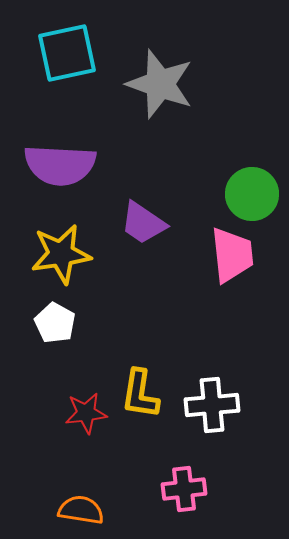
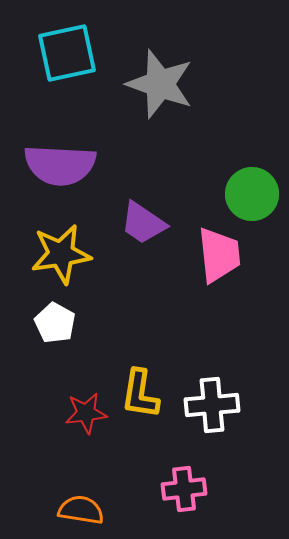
pink trapezoid: moved 13 px left
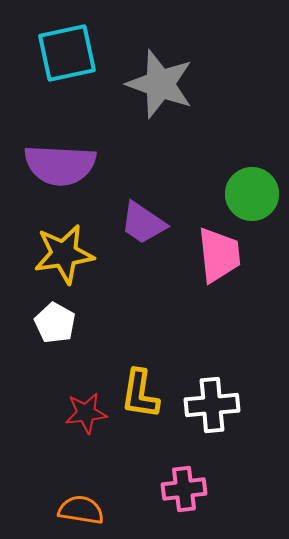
yellow star: moved 3 px right
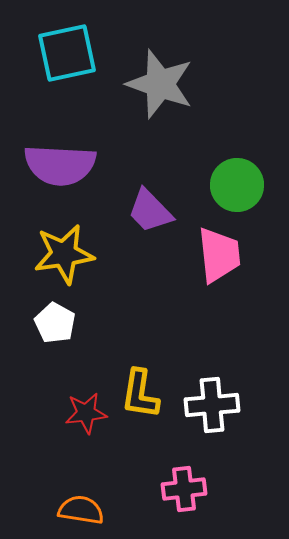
green circle: moved 15 px left, 9 px up
purple trapezoid: moved 7 px right, 12 px up; rotated 12 degrees clockwise
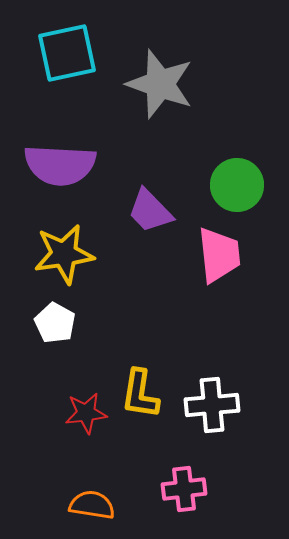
orange semicircle: moved 11 px right, 5 px up
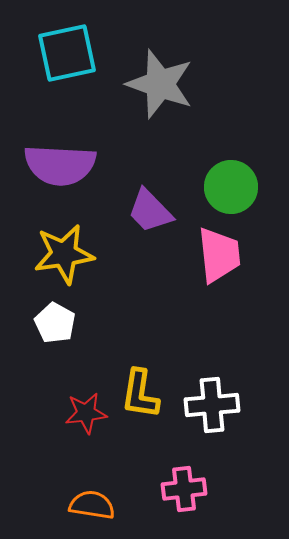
green circle: moved 6 px left, 2 px down
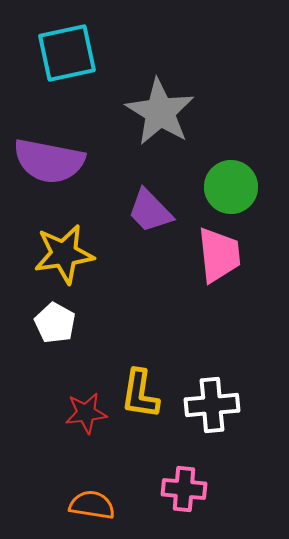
gray star: moved 28 px down; rotated 12 degrees clockwise
purple semicircle: moved 11 px left, 4 px up; rotated 8 degrees clockwise
pink cross: rotated 12 degrees clockwise
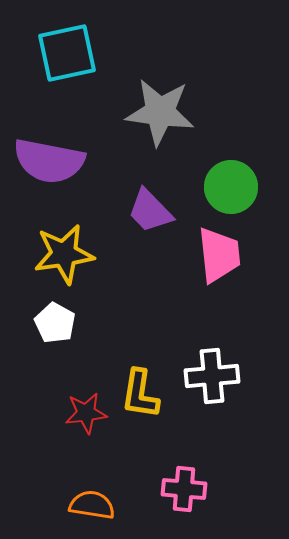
gray star: rotated 24 degrees counterclockwise
white cross: moved 29 px up
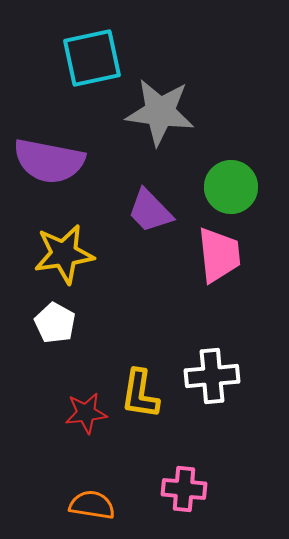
cyan square: moved 25 px right, 5 px down
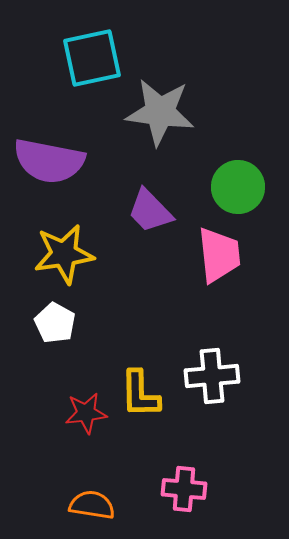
green circle: moved 7 px right
yellow L-shape: rotated 10 degrees counterclockwise
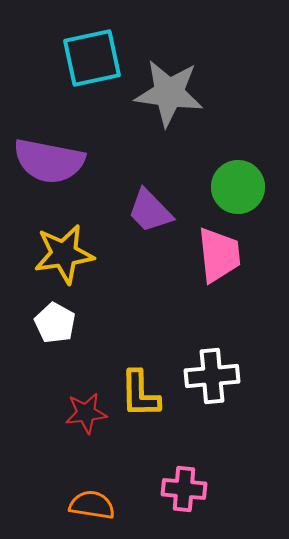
gray star: moved 9 px right, 19 px up
